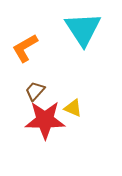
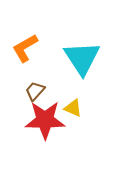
cyan triangle: moved 1 px left, 29 px down
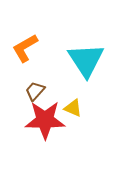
cyan triangle: moved 4 px right, 2 px down
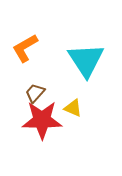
brown trapezoid: moved 2 px down
red star: moved 3 px left
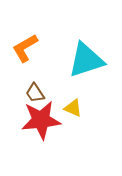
cyan triangle: rotated 45 degrees clockwise
brown trapezoid: rotated 75 degrees counterclockwise
red star: moved 1 px left; rotated 6 degrees counterclockwise
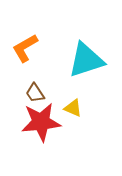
red star: moved 2 px down
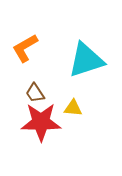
yellow triangle: rotated 18 degrees counterclockwise
red star: rotated 6 degrees clockwise
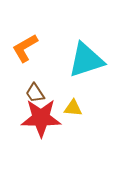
red star: moved 4 px up
